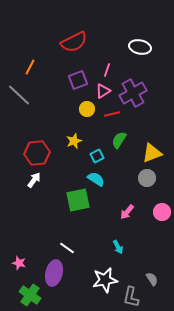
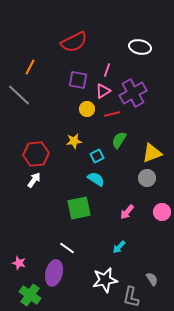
purple square: rotated 30 degrees clockwise
yellow star: rotated 14 degrees clockwise
red hexagon: moved 1 px left, 1 px down
green square: moved 1 px right, 8 px down
cyan arrow: moved 1 px right; rotated 72 degrees clockwise
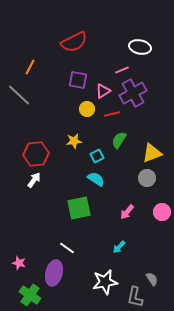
pink line: moved 15 px right; rotated 48 degrees clockwise
white star: moved 2 px down
gray L-shape: moved 4 px right
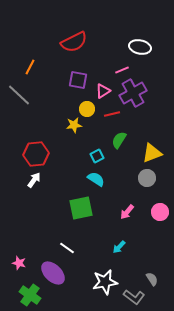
yellow star: moved 16 px up
green square: moved 2 px right
pink circle: moved 2 px left
purple ellipse: moved 1 px left; rotated 60 degrees counterclockwise
gray L-shape: moved 1 px left; rotated 65 degrees counterclockwise
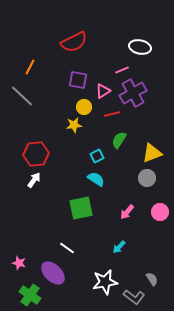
gray line: moved 3 px right, 1 px down
yellow circle: moved 3 px left, 2 px up
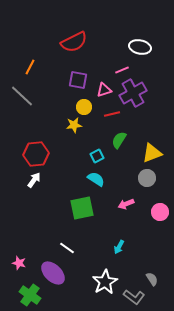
pink triangle: moved 1 px right, 1 px up; rotated 14 degrees clockwise
green square: moved 1 px right
pink arrow: moved 1 px left, 8 px up; rotated 28 degrees clockwise
cyan arrow: rotated 16 degrees counterclockwise
white star: rotated 20 degrees counterclockwise
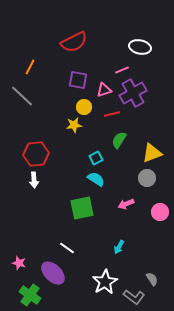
cyan square: moved 1 px left, 2 px down
white arrow: rotated 140 degrees clockwise
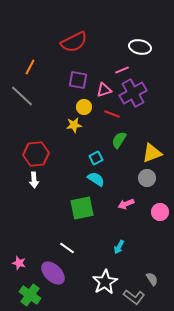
red line: rotated 35 degrees clockwise
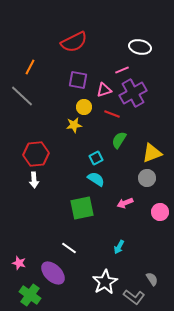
pink arrow: moved 1 px left, 1 px up
white line: moved 2 px right
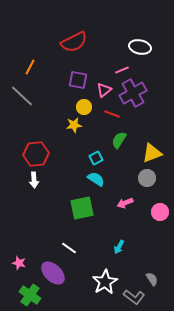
pink triangle: rotated 21 degrees counterclockwise
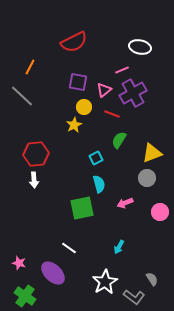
purple square: moved 2 px down
yellow star: rotated 21 degrees counterclockwise
cyan semicircle: moved 3 px right, 5 px down; rotated 42 degrees clockwise
green cross: moved 5 px left, 1 px down
